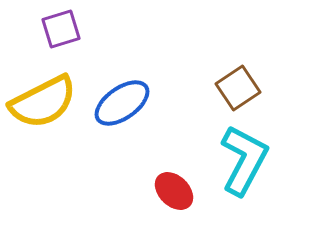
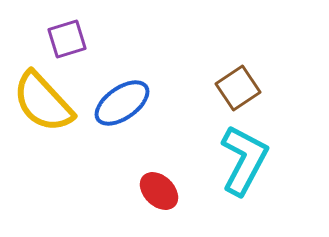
purple square: moved 6 px right, 10 px down
yellow semicircle: rotated 74 degrees clockwise
red ellipse: moved 15 px left
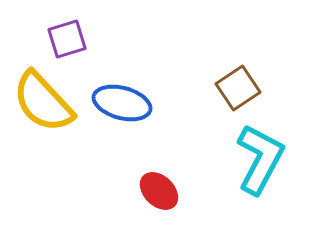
blue ellipse: rotated 50 degrees clockwise
cyan L-shape: moved 16 px right, 1 px up
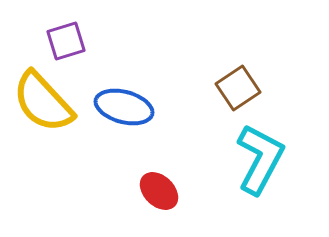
purple square: moved 1 px left, 2 px down
blue ellipse: moved 2 px right, 4 px down
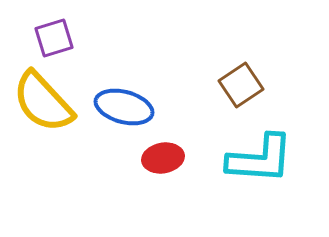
purple square: moved 12 px left, 3 px up
brown square: moved 3 px right, 3 px up
cyan L-shape: rotated 66 degrees clockwise
red ellipse: moved 4 px right, 33 px up; rotated 54 degrees counterclockwise
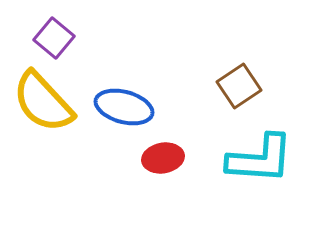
purple square: rotated 33 degrees counterclockwise
brown square: moved 2 px left, 1 px down
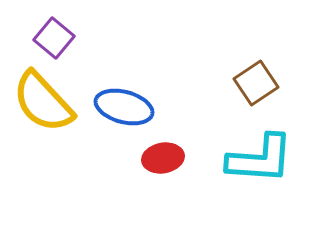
brown square: moved 17 px right, 3 px up
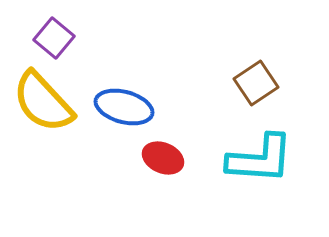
red ellipse: rotated 33 degrees clockwise
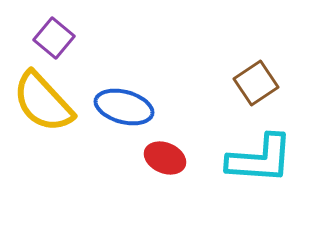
red ellipse: moved 2 px right
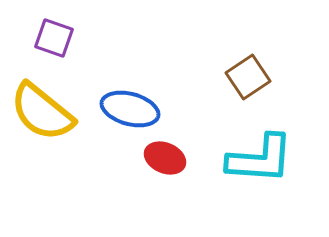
purple square: rotated 21 degrees counterclockwise
brown square: moved 8 px left, 6 px up
yellow semicircle: moved 1 px left, 10 px down; rotated 8 degrees counterclockwise
blue ellipse: moved 6 px right, 2 px down
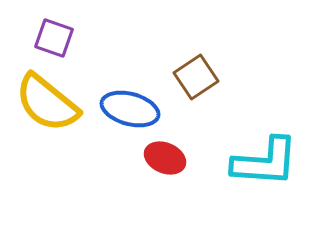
brown square: moved 52 px left
yellow semicircle: moved 5 px right, 9 px up
cyan L-shape: moved 5 px right, 3 px down
